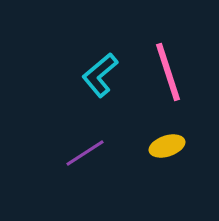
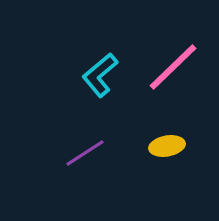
pink line: moved 5 px right, 5 px up; rotated 64 degrees clockwise
yellow ellipse: rotated 8 degrees clockwise
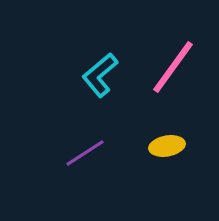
pink line: rotated 10 degrees counterclockwise
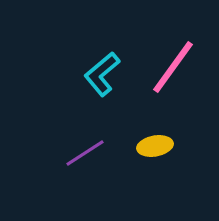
cyan L-shape: moved 2 px right, 1 px up
yellow ellipse: moved 12 px left
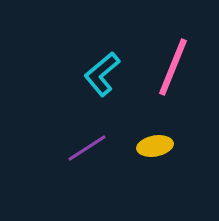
pink line: rotated 14 degrees counterclockwise
purple line: moved 2 px right, 5 px up
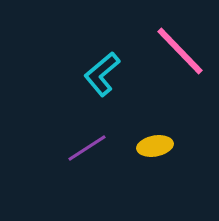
pink line: moved 7 px right, 16 px up; rotated 66 degrees counterclockwise
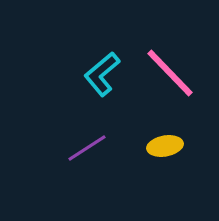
pink line: moved 10 px left, 22 px down
yellow ellipse: moved 10 px right
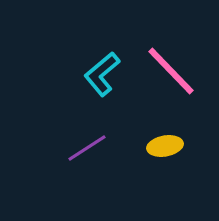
pink line: moved 1 px right, 2 px up
